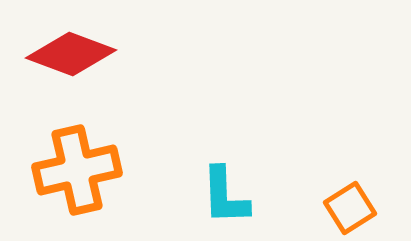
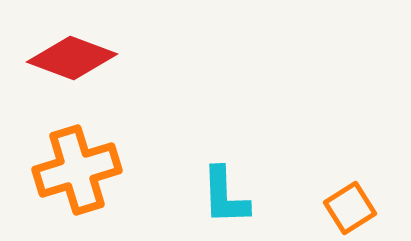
red diamond: moved 1 px right, 4 px down
orange cross: rotated 4 degrees counterclockwise
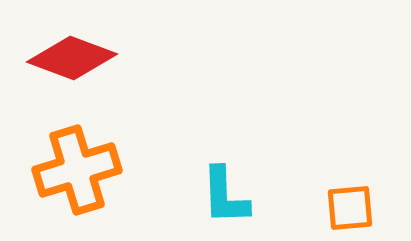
orange square: rotated 27 degrees clockwise
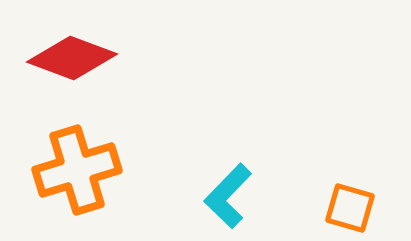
cyan L-shape: moved 3 px right; rotated 46 degrees clockwise
orange square: rotated 21 degrees clockwise
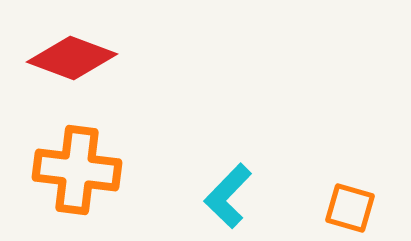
orange cross: rotated 24 degrees clockwise
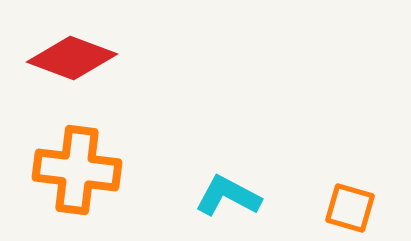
cyan L-shape: rotated 74 degrees clockwise
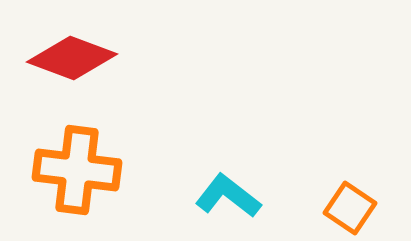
cyan L-shape: rotated 10 degrees clockwise
orange square: rotated 18 degrees clockwise
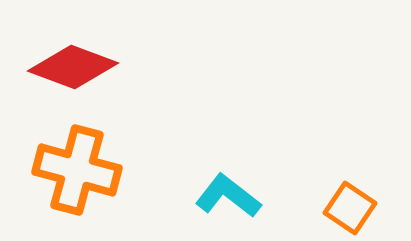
red diamond: moved 1 px right, 9 px down
orange cross: rotated 8 degrees clockwise
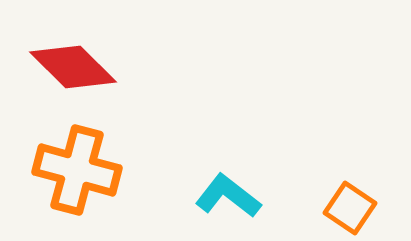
red diamond: rotated 24 degrees clockwise
